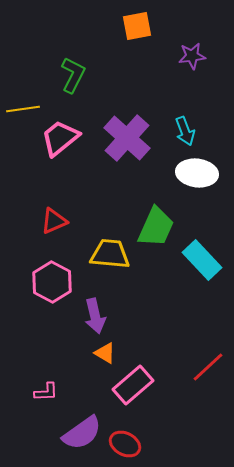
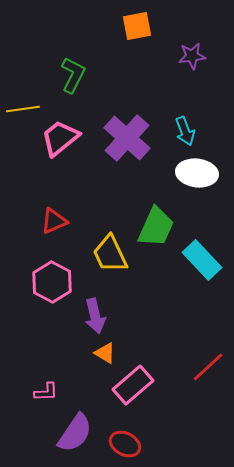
yellow trapezoid: rotated 120 degrees counterclockwise
purple semicircle: moved 7 px left; rotated 21 degrees counterclockwise
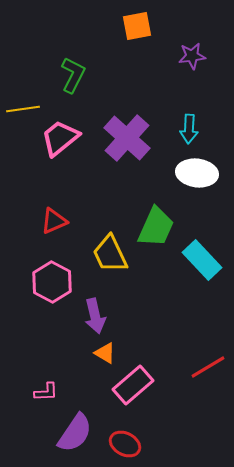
cyan arrow: moved 4 px right, 2 px up; rotated 24 degrees clockwise
red line: rotated 12 degrees clockwise
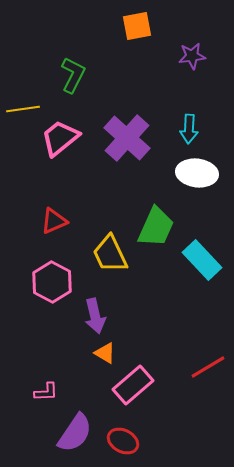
red ellipse: moved 2 px left, 3 px up
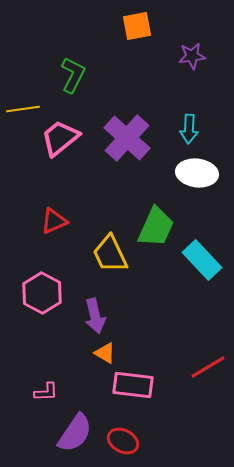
pink hexagon: moved 10 px left, 11 px down
pink rectangle: rotated 48 degrees clockwise
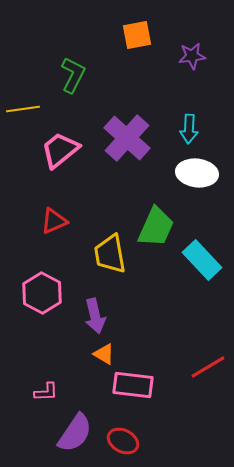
orange square: moved 9 px down
pink trapezoid: moved 12 px down
yellow trapezoid: rotated 15 degrees clockwise
orange triangle: moved 1 px left, 1 px down
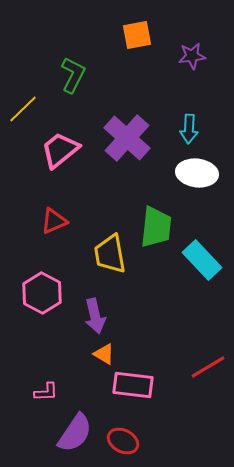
yellow line: rotated 36 degrees counterclockwise
green trapezoid: rotated 18 degrees counterclockwise
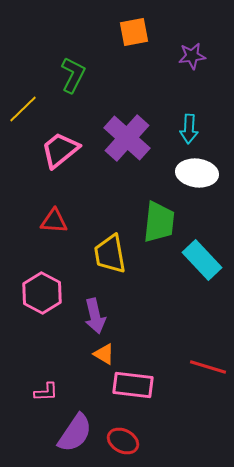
orange square: moved 3 px left, 3 px up
red triangle: rotated 28 degrees clockwise
green trapezoid: moved 3 px right, 5 px up
red line: rotated 48 degrees clockwise
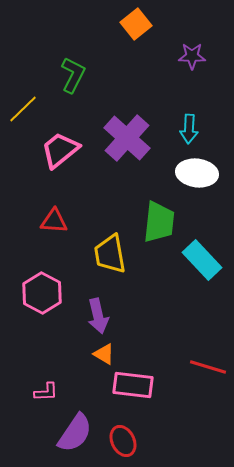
orange square: moved 2 px right, 8 px up; rotated 28 degrees counterclockwise
purple star: rotated 8 degrees clockwise
purple arrow: moved 3 px right
red ellipse: rotated 36 degrees clockwise
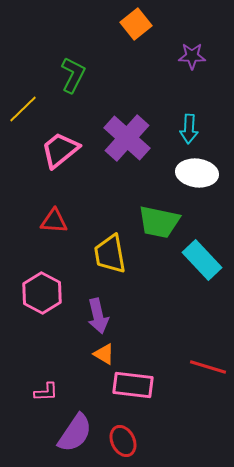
green trapezoid: rotated 96 degrees clockwise
